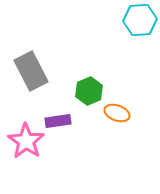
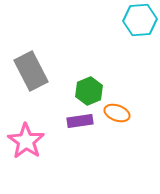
purple rectangle: moved 22 px right
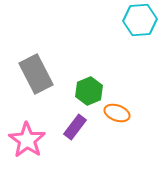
gray rectangle: moved 5 px right, 3 px down
purple rectangle: moved 5 px left, 6 px down; rotated 45 degrees counterclockwise
pink star: moved 1 px right, 1 px up
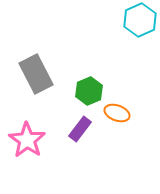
cyan hexagon: rotated 20 degrees counterclockwise
purple rectangle: moved 5 px right, 2 px down
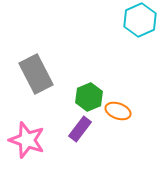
green hexagon: moved 6 px down
orange ellipse: moved 1 px right, 2 px up
pink star: rotated 15 degrees counterclockwise
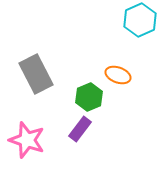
orange ellipse: moved 36 px up
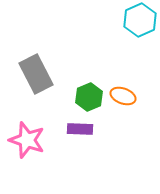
orange ellipse: moved 5 px right, 21 px down
purple rectangle: rotated 55 degrees clockwise
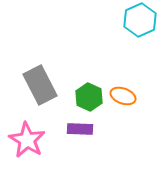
gray rectangle: moved 4 px right, 11 px down
green hexagon: rotated 12 degrees counterclockwise
pink star: rotated 12 degrees clockwise
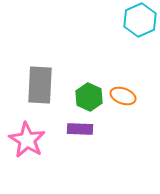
gray rectangle: rotated 30 degrees clockwise
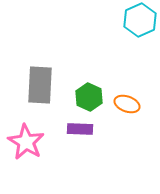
orange ellipse: moved 4 px right, 8 px down
pink star: moved 1 px left, 2 px down
